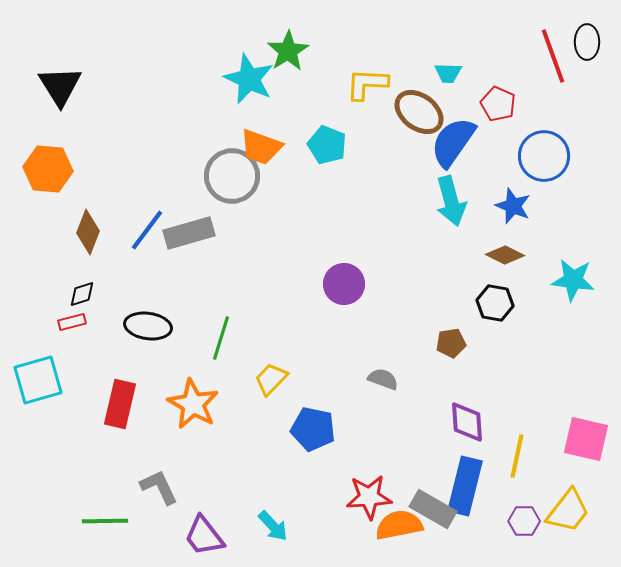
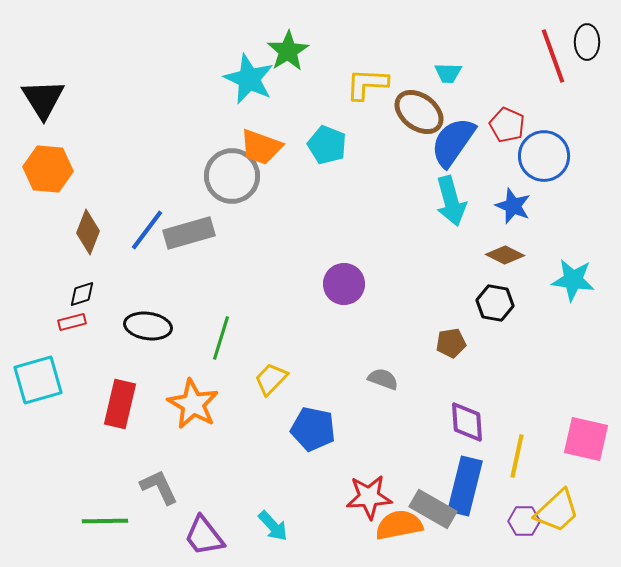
black triangle at (60, 86): moved 17 px left, 13 px down
red pentagon at (498, 104): moved 9 px right, 21 px down
yellow trapezoid at (568, 511): moved 11 px left; rotated 9 degrees clockwise
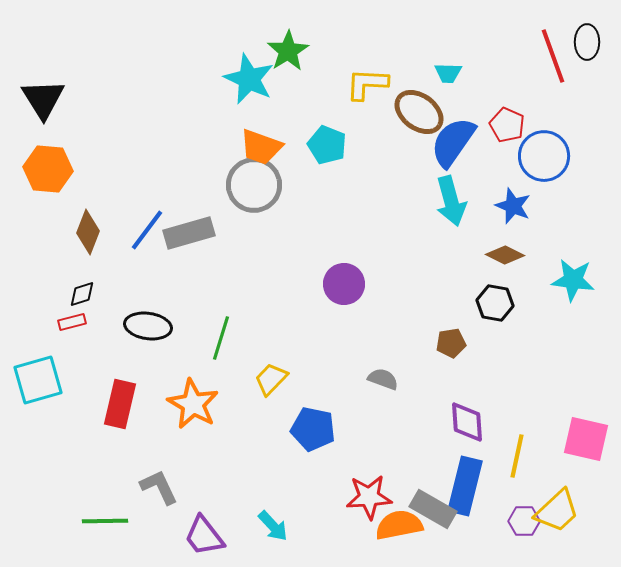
gray circle at (232, 176): moved 22 px right, 9 px down
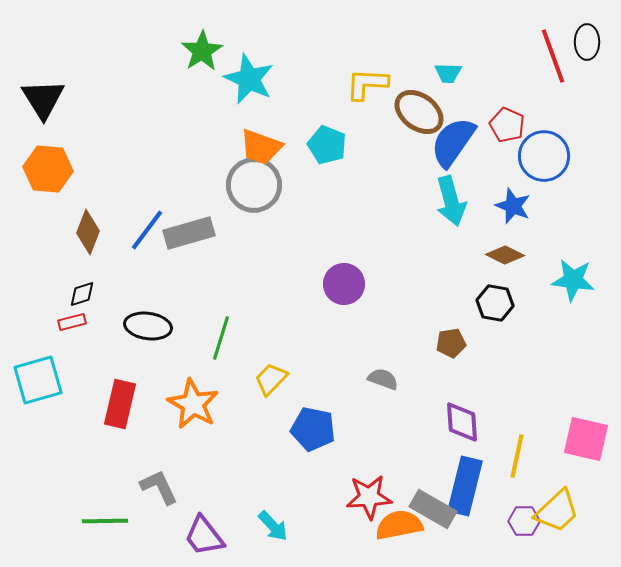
green star at (288, 51): moved 86 px left
purple diamond at (467, 422): moved 5 px left
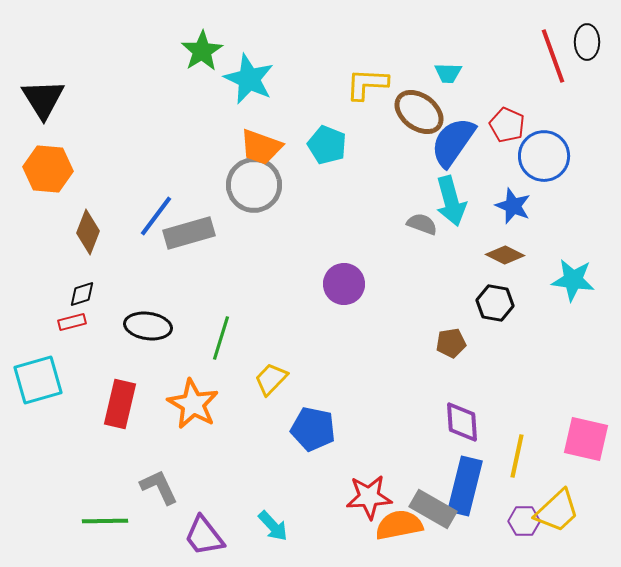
blue line at (147, 230): moved 9 px right, 14 px up
gray semicircle at (383, 379): moved 39 px right, 155 px up
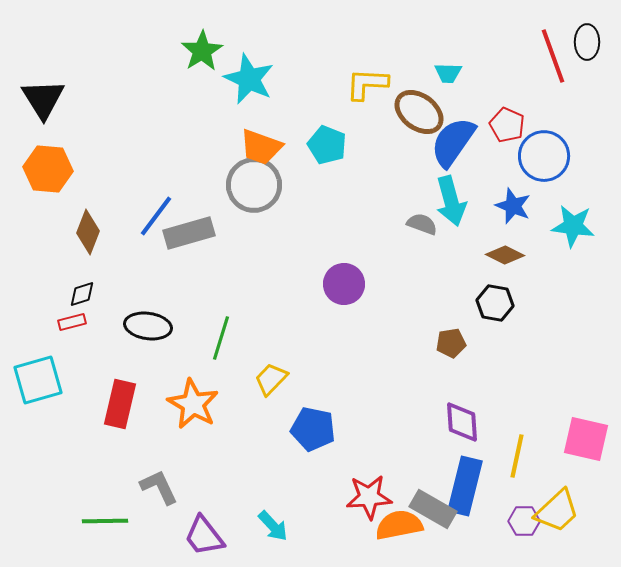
cyan star at (573, 280): moved 54 px up
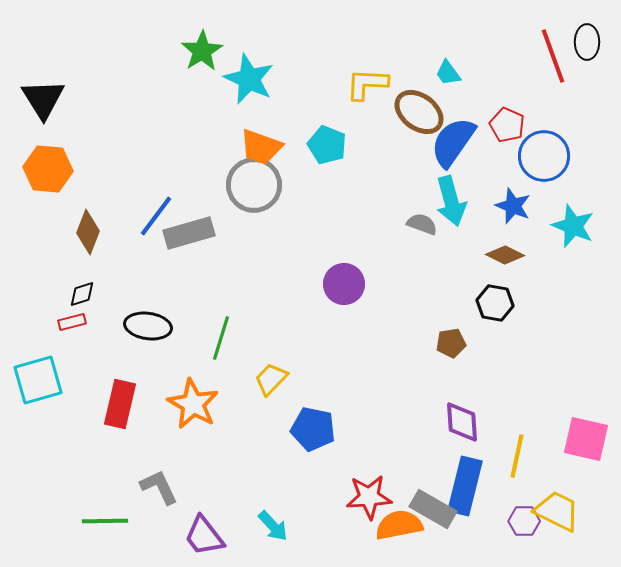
cyan trapezoid at (448, 73): rotated 52 degrees clockwise
cyan star at (573, 226): rotated 15 degrees clockwise
yellow trapezoid at (557, 511): rotated 111 degrees counterclockwise
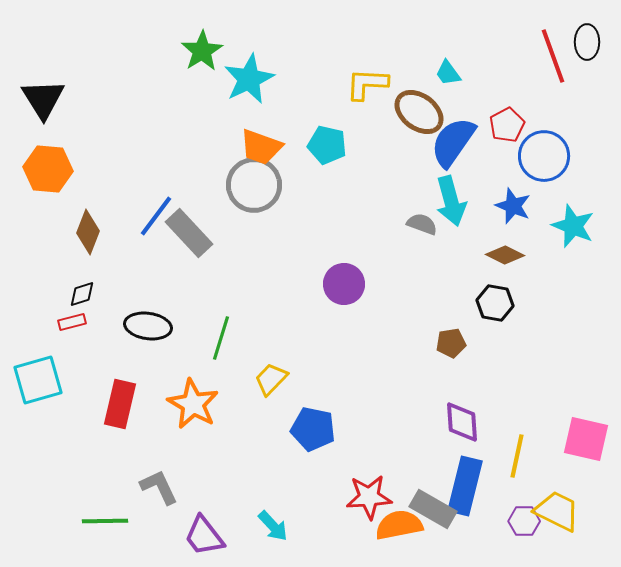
cyan star at (249, 79): rotated 21 degrees clockwise
red pentagon at (507, 125): rotated 20 degrees clockwise
cyan pentagon at (327, 145): rotated 9 degrees counterclockwise
gray rectangle at (189, 233): rotated 63 degrees clockwise
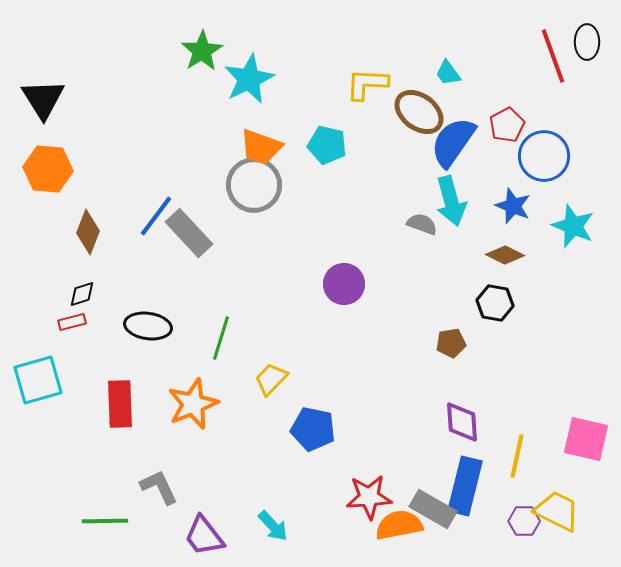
red rectangle at (120, 404): rotated 15 degrees counterclockwise
orange star at (193, 404): rotated 21 degrees clockwise
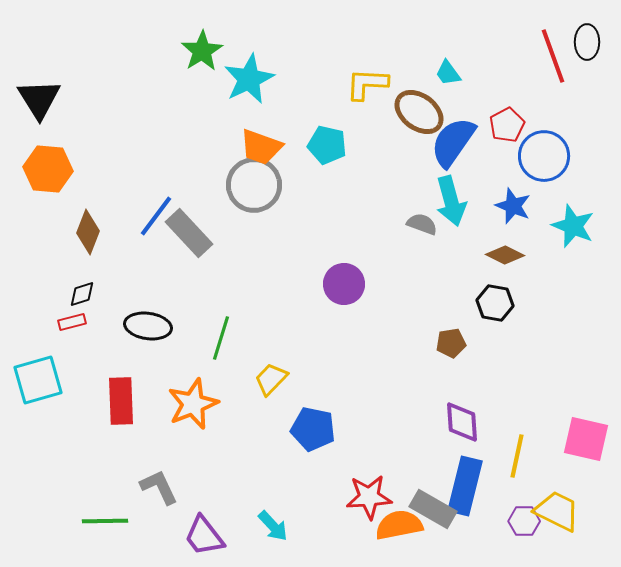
black triangle at (43, 99): moved 4 px left
red rectangle at (120, 404): moved 1 px right, 3 px up
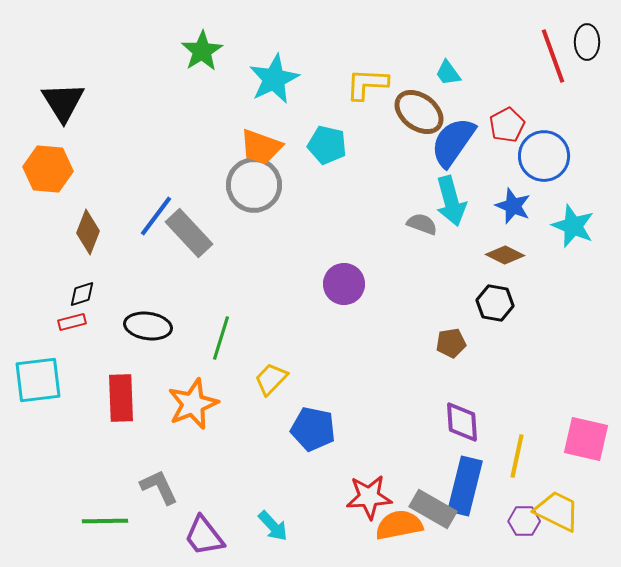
cyan star at (249, 79): moved 25 px right
black triangle at (39, 99): moved 24 px right, 3 px down
cyan square at (38, 380): rotated 9 degrees clockwise
red rectangle at (121, 401): moved 3 px up
